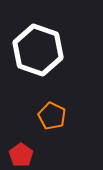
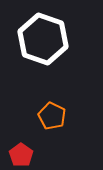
white hexagon: moved 5 px right, 11 px up
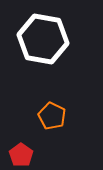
white hexagon: rotated 9 degrees counterclockwise
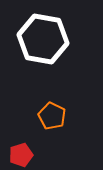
red pentagon: rotated 20 degrees clockwise
